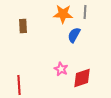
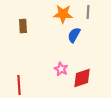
gray line: moved 3 px right
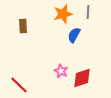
orange star: rotated 18 degrees counterclockwise
pink star: moved 2 px down
red line: rotated 42 degrees counterclockwise
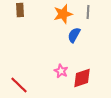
brown rectangle: moved 3 px left, 16 px up
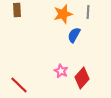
brown rectangle: moved 3 px left
red diamond: rotated 30 degrees counterclockwise
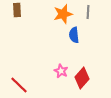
blue semicircle: rotated 35 degrees counterclockwise
